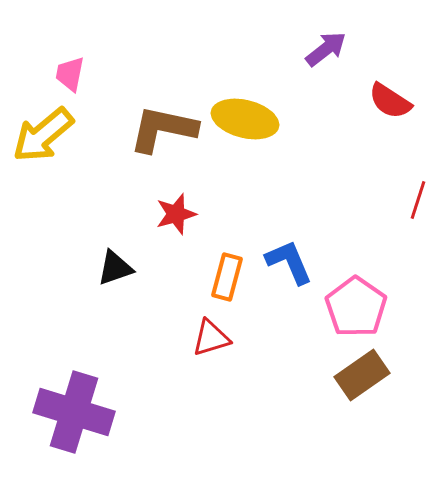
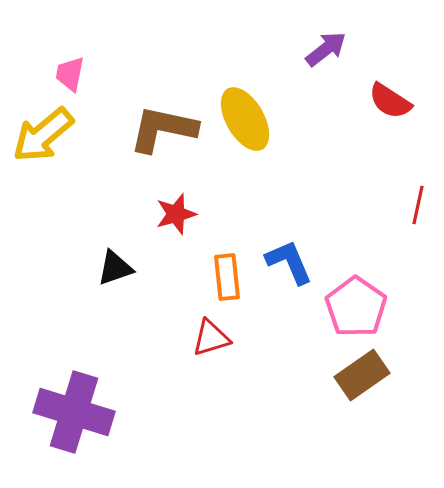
yellow ellipse: rotated 46 degrees clockwise
red line: moved 5 px down; rotated 6 degrees counterclockwise
orange rectangle: rotated 21 degrees counterclockwise
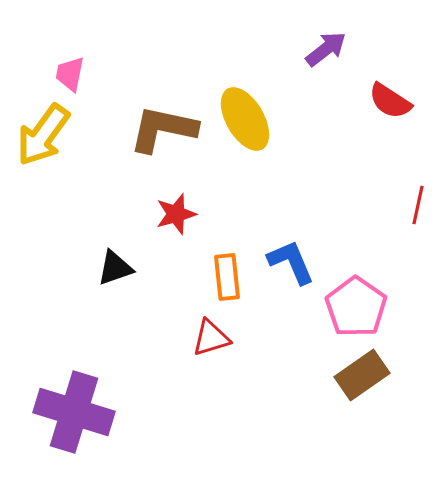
yellow arrow: rotated 14 degrees counterclockwise
blue L-shape: moved 2 px right
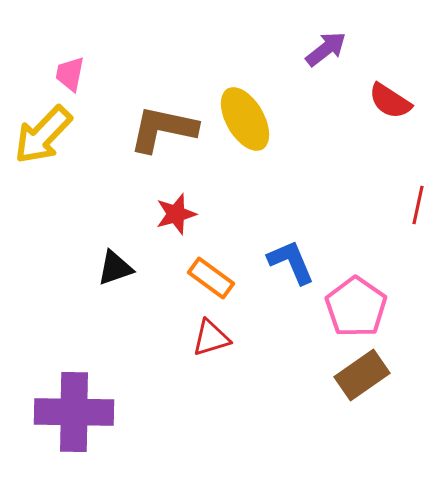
yellow arrow: rotated 8 degrees clockwise
orange rectangle: moved 16 px left, 1 px down; rotated 48 degrees counterclockwise
purple cross: rotated 16 degrees counterclockwise
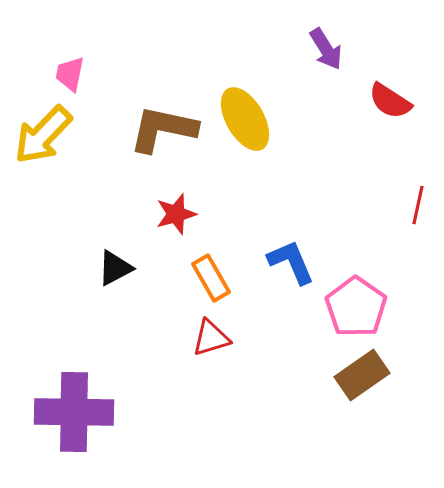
purple arrow: rotated 96 degrees clockwise
black triangle: rotated 9 degrees counterclockwise
orange rectangle: rotated 24 degrees clockwise
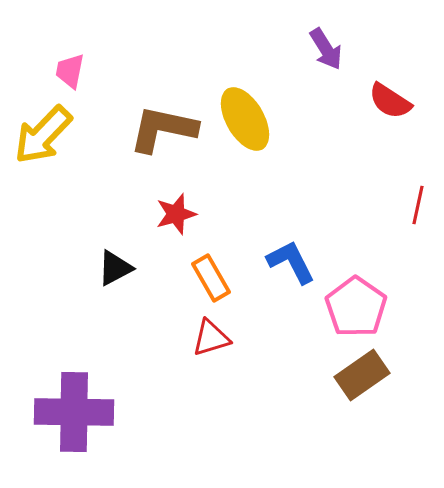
pink trapezoid: moved 3 px up
blue L-shape: rotated 4 degrees counterclockwise
